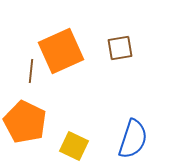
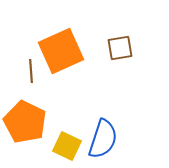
brown line: rotated 10 degrees counterclockwise
blue semicircle: moved 30 px left
yellow square: moved 7 px left
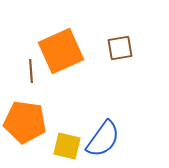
orange pentagon: rotated 18 degrees counterclockwise
blue semicircle: rotated 18 degrees clockwise
yellow square: rotated 12 degrees counterclockwise
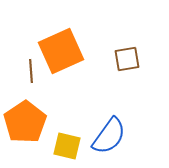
brown square: moved 7 px right, 11 px down
orange pentagon: rotated 30 degrees clockwise
blue semicircle: moved 6 px right, 3 px up
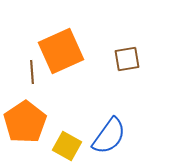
brown line: moved 1 px right, 1 px down
yellow square: rotated 16 degrees clockwise
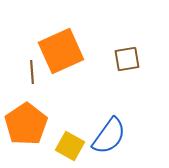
orange pentagon: moved 1 px right, 2 px down
yellow square: moved 3 px right
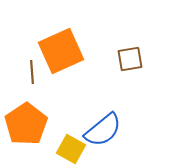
brown square: moved 3 px right
blue semicircle: moved 6 px left, 6 px up; rotated 15 degrees clockwise
yellow square: moved 1 px right, 3 px down
